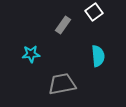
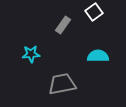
cyan semicircle: rotated 85 degrees counterclockwise
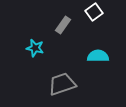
cyan star: moved 4 px right, 6 px up; rotated 18 degrees clockwise
gray trapezoid: rotated 8 degrees counterclockwise
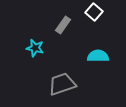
white square: rotated 12 degrees counterclockwise
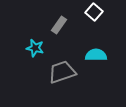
gray rectangle: moved 4 px left
cyan semicircle: moved 2 px left, 1 px up
gray trapezoid: moved 12 px up
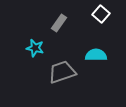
white square: moved 7 px right, 2 px down
gray rectangle: moved 2 px up
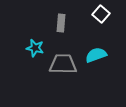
gray rectangle: moved 2 px right; rotated 30 degrees counterclockwise
cyan semicircle: rotated 20 degrees counterclockwise
gray trapezoid: moved 1 px right, 8 px up; rotated 20 degrees clockwise
